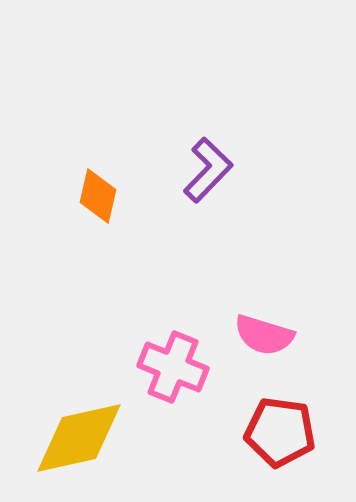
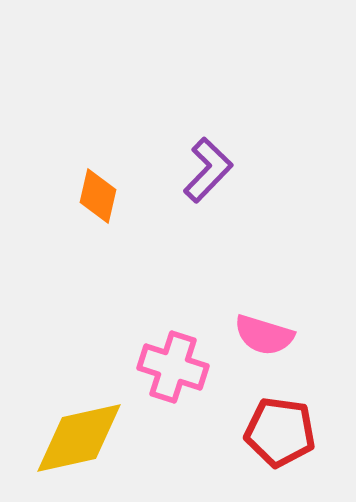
pink cross: rotated 4 degrees counterclockwise
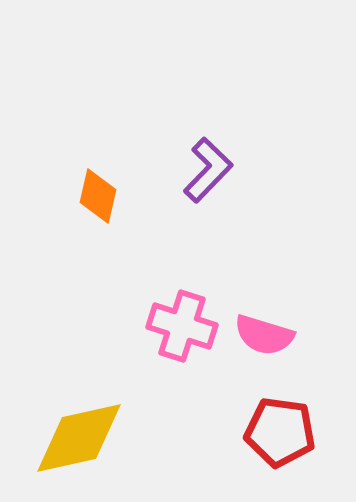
pink cross: moved 9 px right, 41 px up
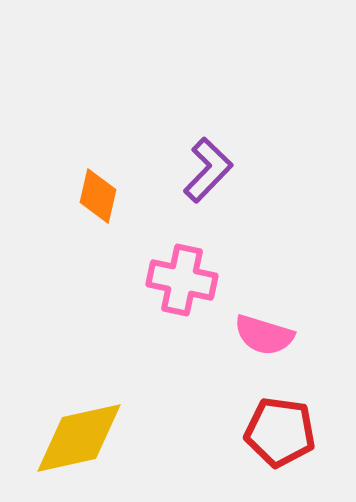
pink cross: moved 46 px up; rotated 6 degrees counterclockwise
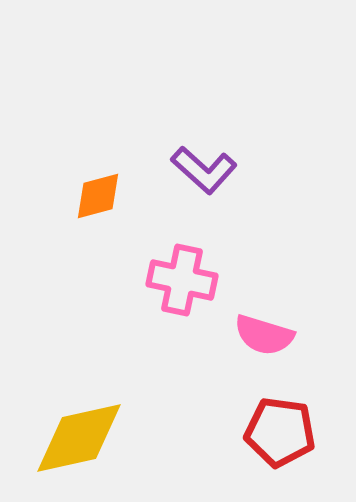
purple L-shape: moved 4 px left; rotated 88 degrees clockwise
orange diamond: rotated 62 degrees clockwise
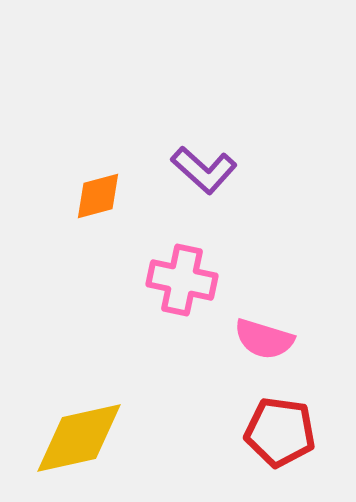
pink semicircle: moved 4 px down
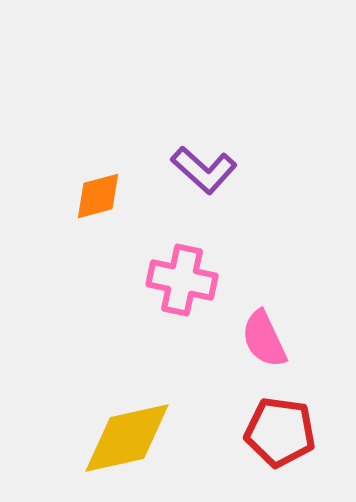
pink semicircle: rotated 48 degrees clockwise
yellow diamond: moved 48 px right
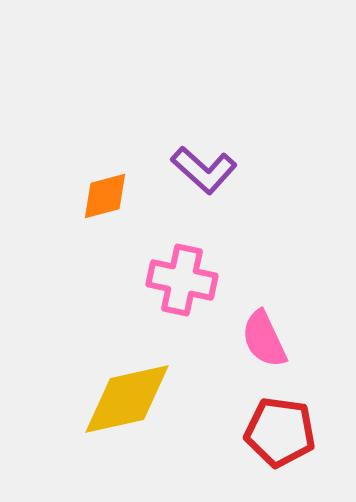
orange diamond: moved 7 px right
yellow diamond: moved 39 px up
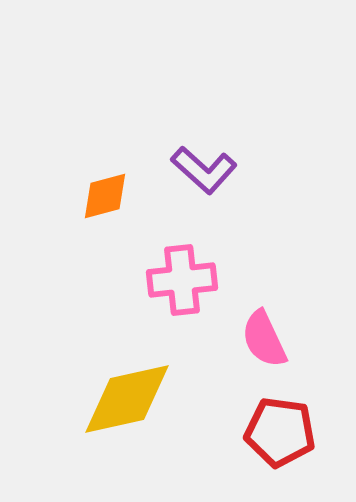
pink cross: rotated 18 degrees counterclockwise
